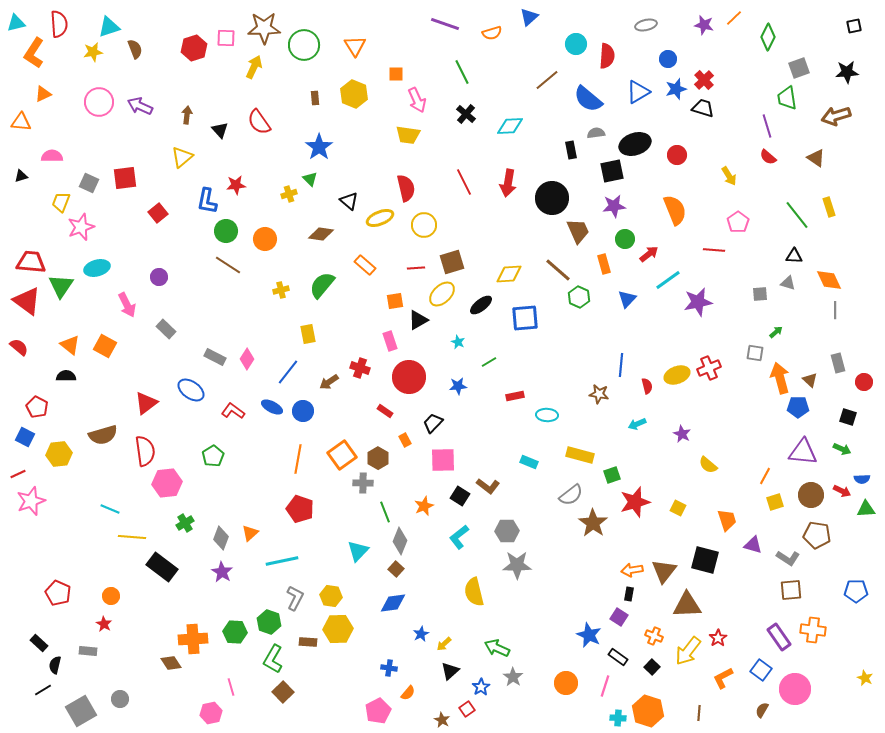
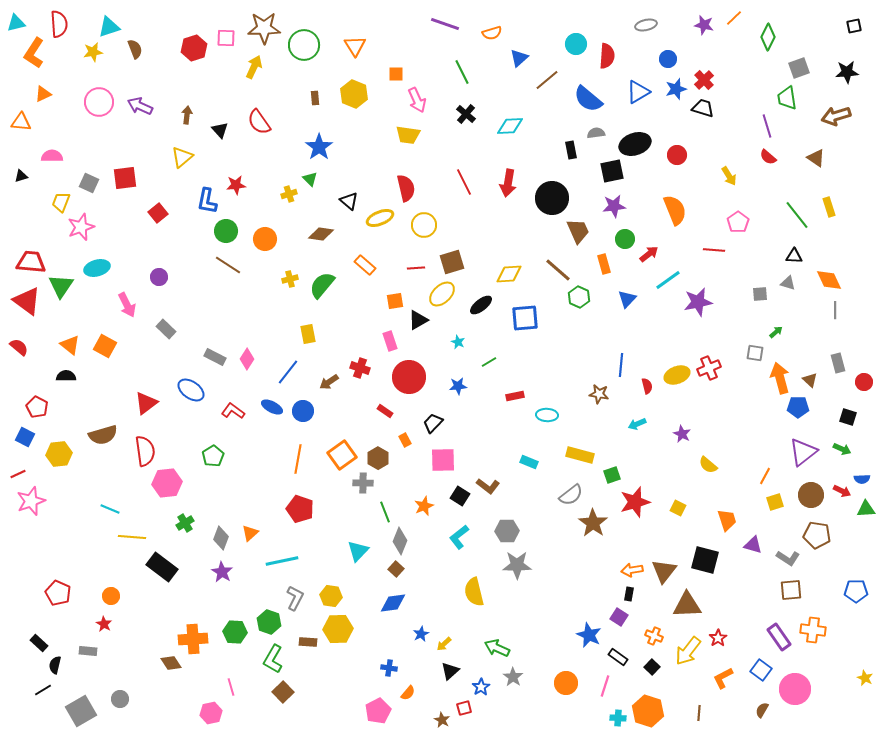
blue triangle at (529, 17): moved 10 px left, 41 px down
yellow cross at (281, 290): moved 9 px right, 11 px up
purple triangle at (803, 452): rotated 44 degrees counterclockwise
red square at (467, 709): moved 3 px left, 1 px up; rotated 21 degrees clockwise
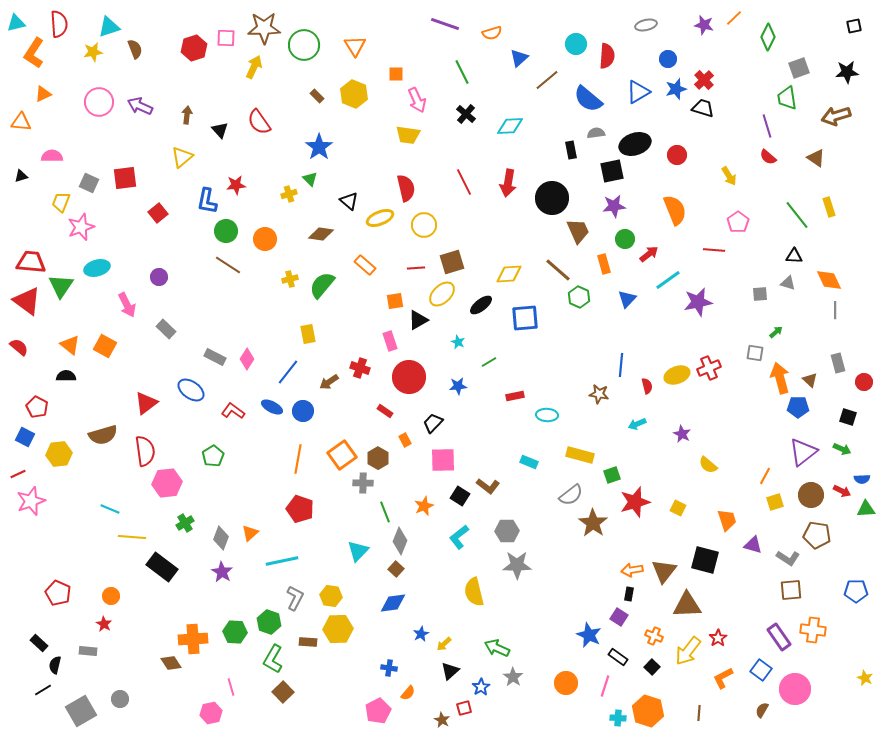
brown rectangle at (315, 98): moved 2 px right, 2 px up; rotated 40 degrees counterclockwise
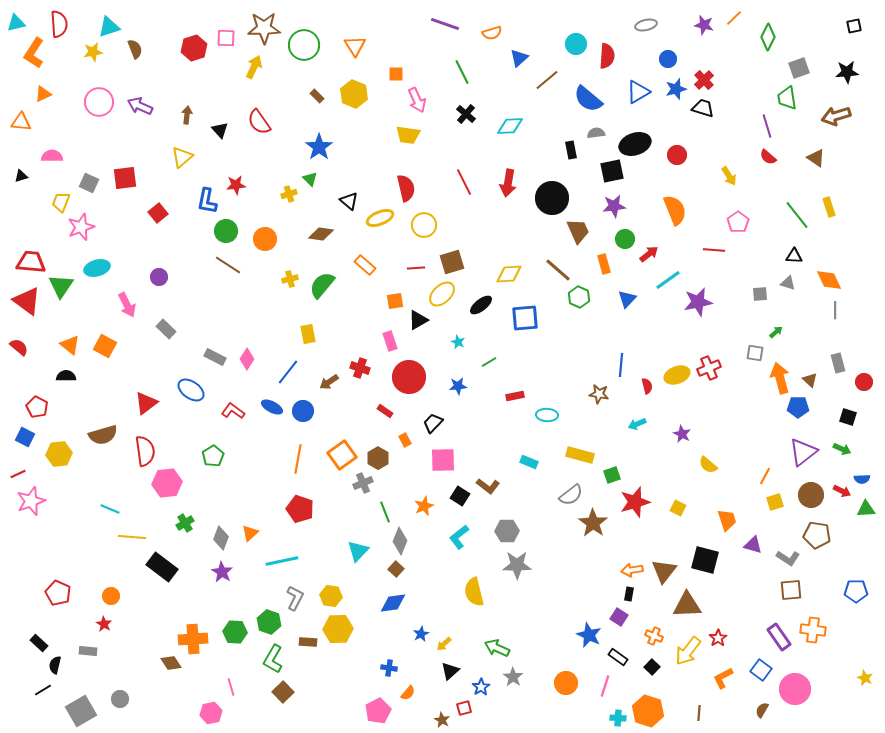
gray cross at (363, 483): rotated 24 degrees counterclockwise
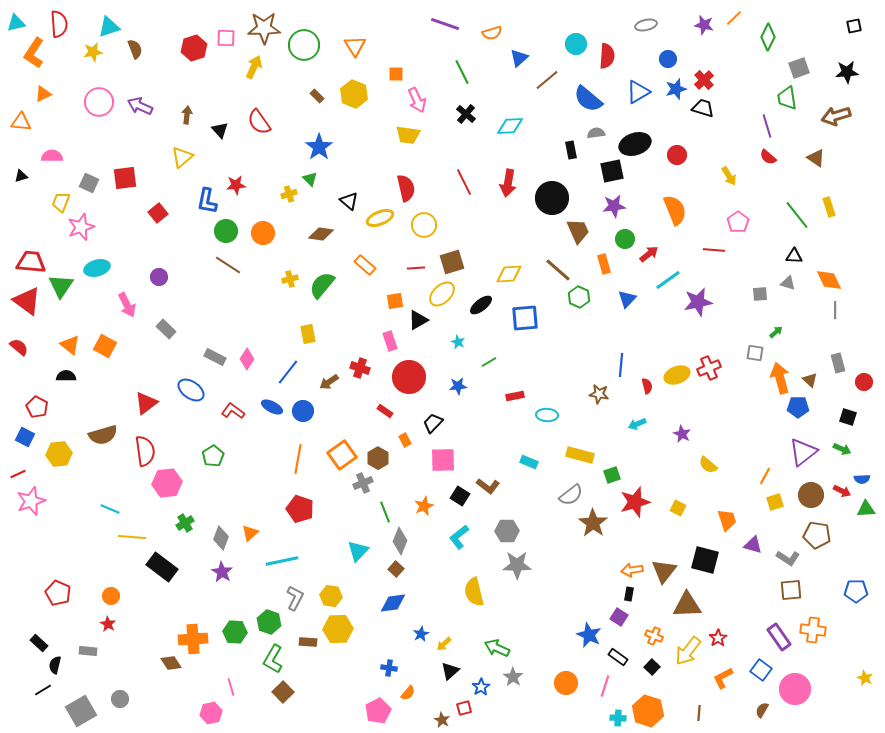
orange circle at (265, 239): moved 2 px left, 6 px up
red star at (104, 624): moved 4 px right
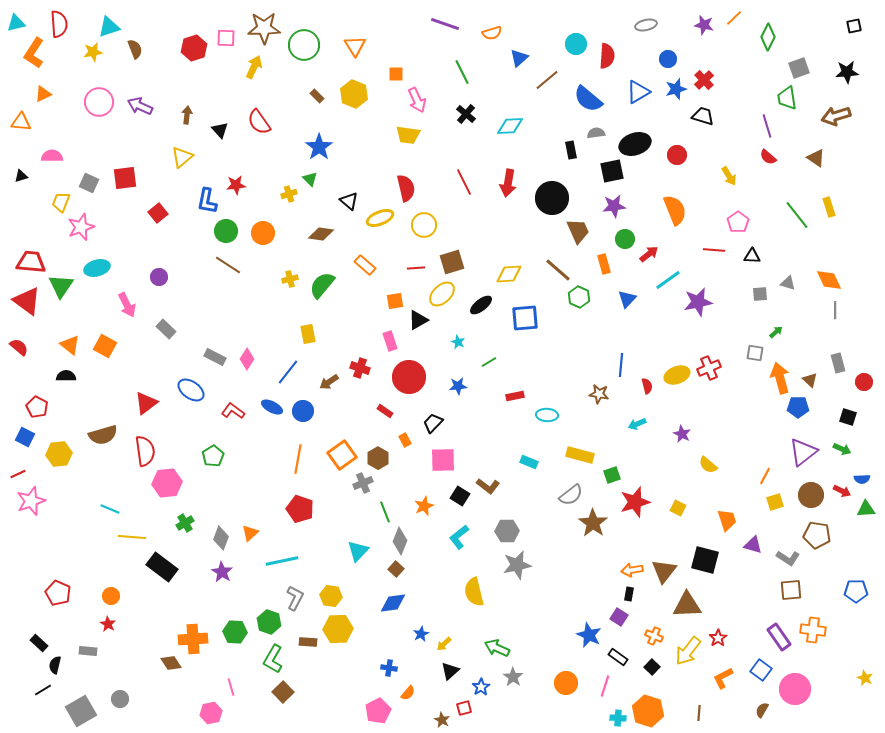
black trapezoid at (703, 108): moved 8 px down
black triangle at (794, 256): moved 42 px left
gray star at (517, 565): rotated 12 degrees counterclockwise
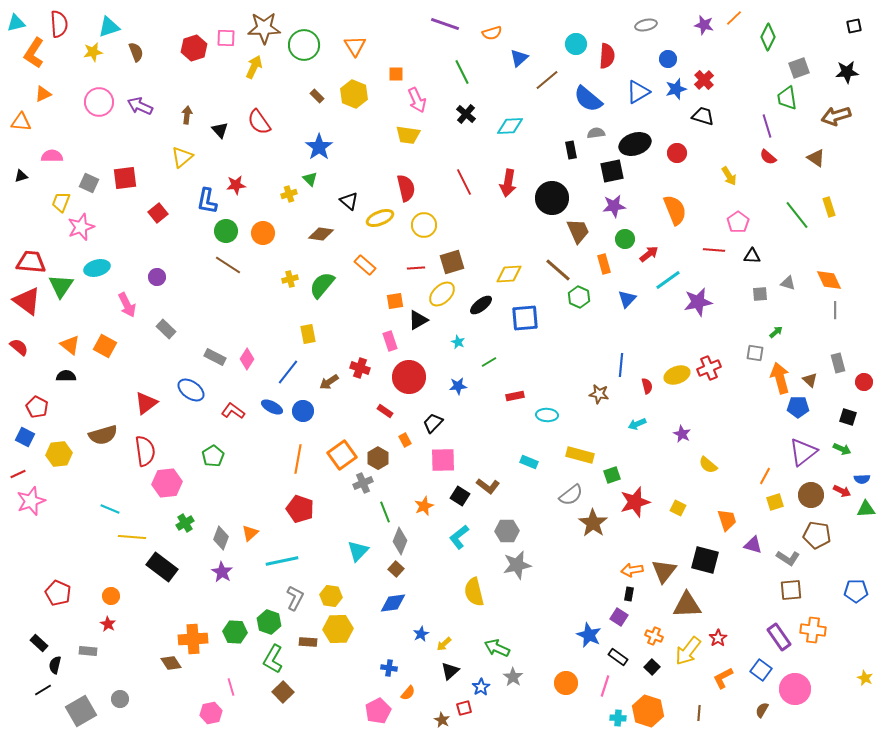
brown semicircle at (135, 49): moved 1 px right, 3 px down
red circle at (677, 155): moved 2 px up
purple circle at (159, 277): moved 2 px left
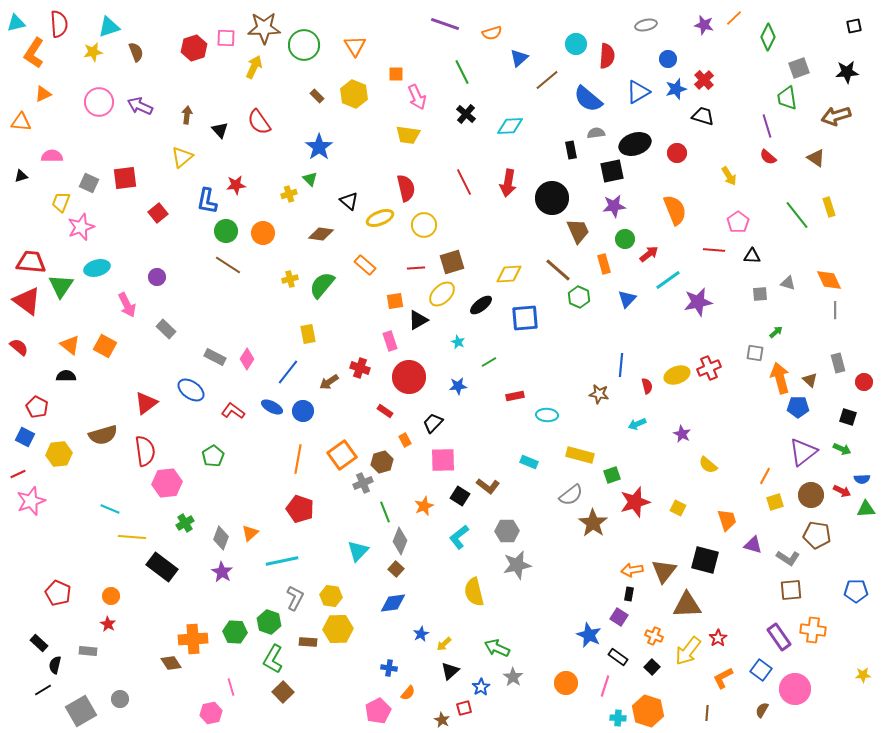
pink arrow at (417, 100): moved 3 px up
brown hexagon at (378, 458): moved 4 px right, 4 px down; rotated 15 degrees clockwise
yellow star at (865, 678): moved 2 px left, 3 px up; rotated 28 degrees counterclockwise
brown line at (699, 713): moved 8 px right
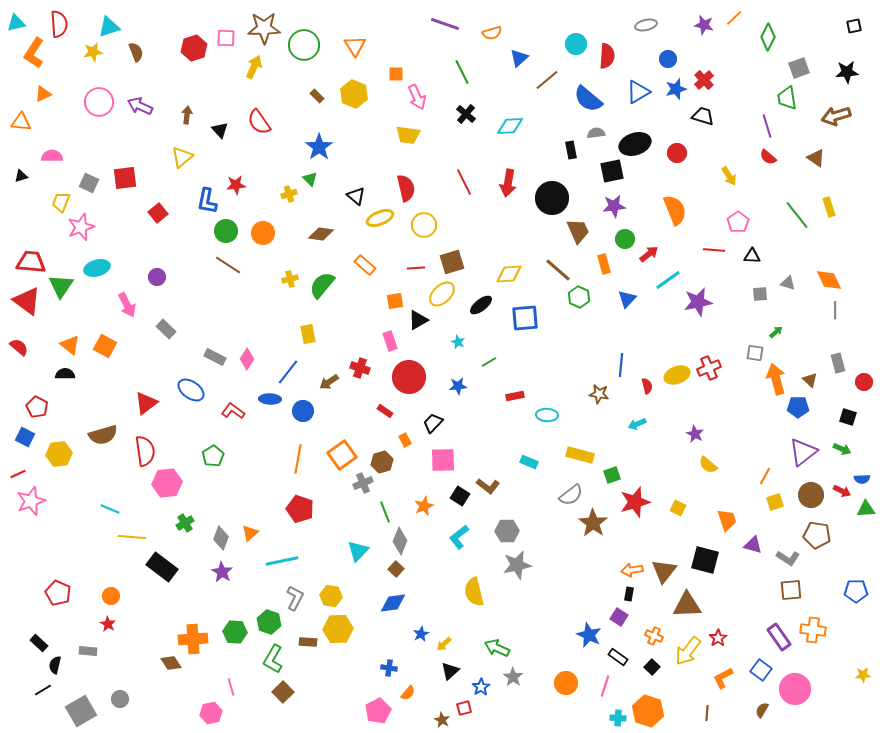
black triangle at (349, 201): moved 7 px right, 5 px up
black semicircle at (66, 376): moved 1 px left, 2 px up
orange arrow at (780, 378): moved 4 px left, 1 px down
blue ellipse at (272, 407): moved 2 px left, 8 px up; rotated 25 degrees counterclockwise
purple star at (682, 434): moved 13 px right
